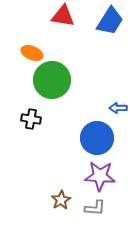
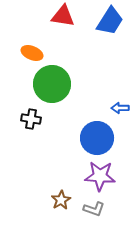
green circle: moved 4 px down
blue arrow: moved 2 px right
gray L-shape: moved 1 px left, 1 px down; rotated 15 degrees clockwise
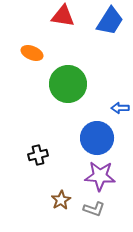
green circle: moved 16 px right
black cross: moved 7 px right, 36 px down; rotated 24 degrees counterclockwise
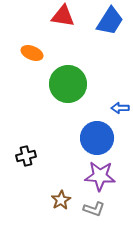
black cross: moved 12 px left, 1 px down
